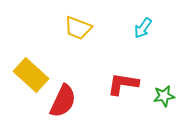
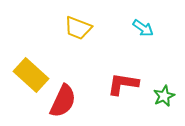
cyan arrow: rotated 90 degrees counterclockwise
green star: rotated 15 degrees counterclockwise
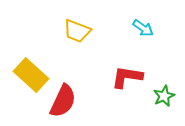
yellow trapezoid: moved 1 px left, 3 px down
red L-shape: moved 4 px right, 7 px up
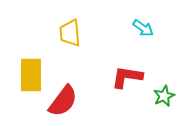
yellow trapezoid: moved 7 px left, 2 px down; rotated 64 degrees clockwise
yellow rectangle: rotated 48 degrees clockwise
red semicircle: rotated 12 degrees clockwise
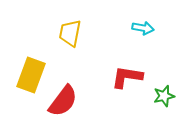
cyan arrow: rotated 25 degrees counterclockwise
yellow trapezoid: rotated 16 degrees clockwise
yellow rectangle: rotated 20 degrees clockwise
green star: rotated 10 degrees clockwise
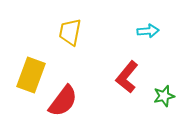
cyan arrow: moved 5 px right, 3 px down; rotated 15 degrees counterclockwise
yellow trapezoid: moved 1 px up
red L-shape: rotated 60 degrees counterclockwise
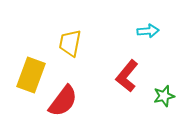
yellow trapezoid: moved 11 px down
red L-shape: moved 1 px up
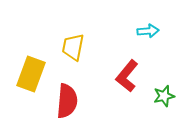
yellow trapezoid: moved 3 px right, 4 px down
yellow rectangle: moved 1 px up
red semicircle: moved 4 px right; rotated 32 degrees counterclockwise
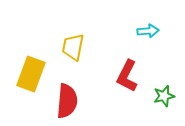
red L-shape: rotated 12 degrees counterclockwise
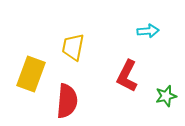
green star: moved 2 px right
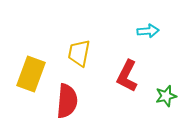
yellow trapezoid: moved 6 px right, 6 px down
